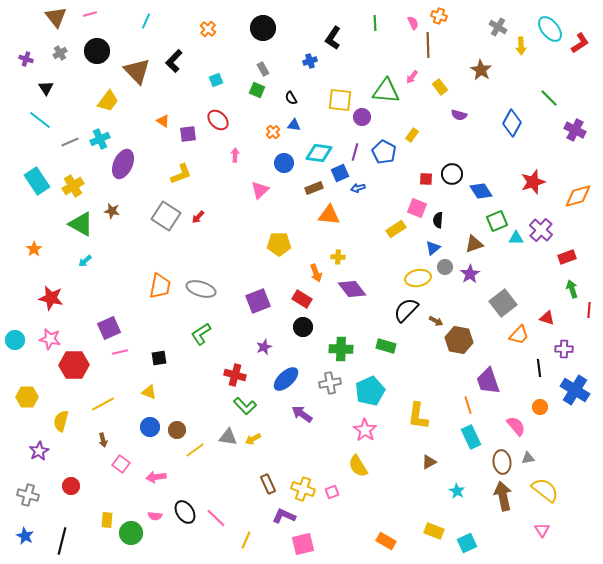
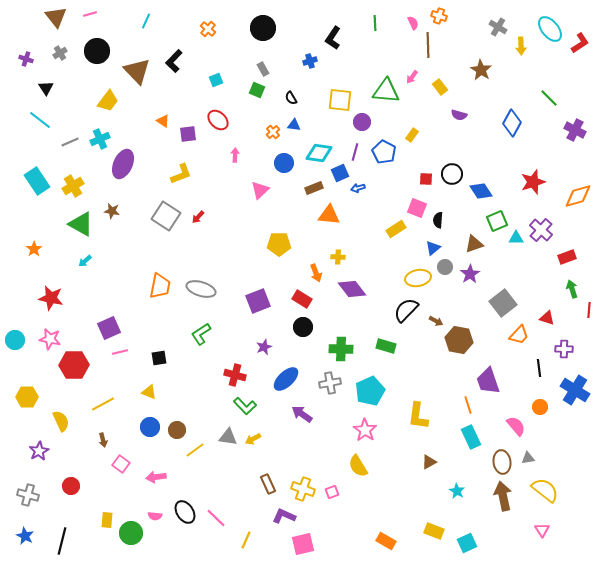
purple circle at (362, 117): moved 5 px down
yellow semicircle at (61, 421): rotated 140 degrees clockwise
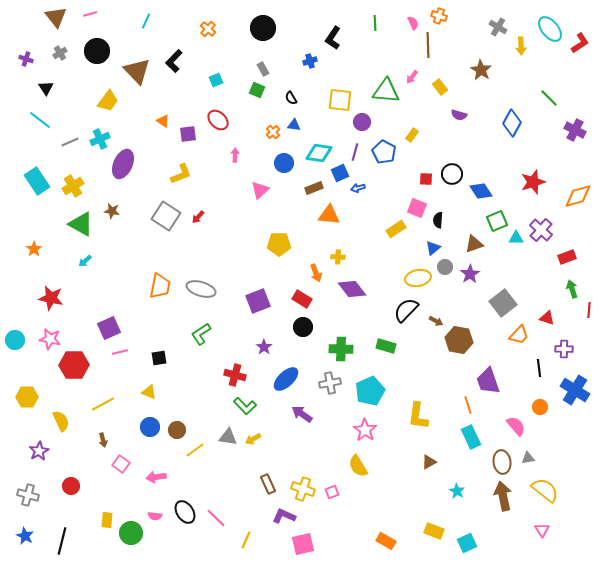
purple star at (264, 347): rotated 14 degrees counterclockwise
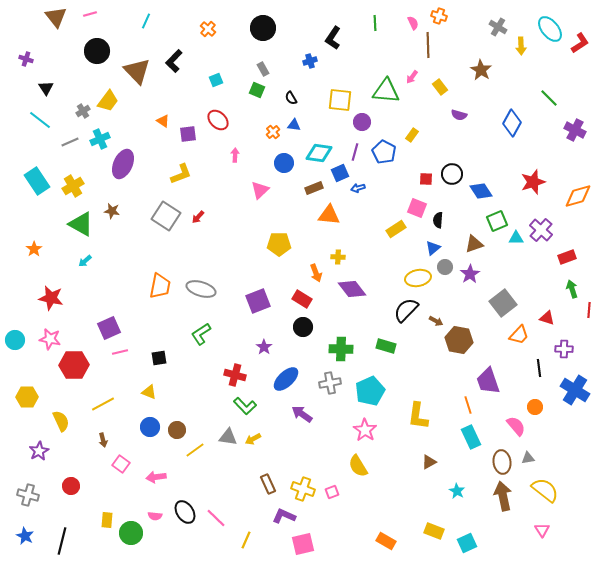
gray cross at (60, 53): moved 23 px right, 58 px down
orange circle at (540, 407): moved 5 px left
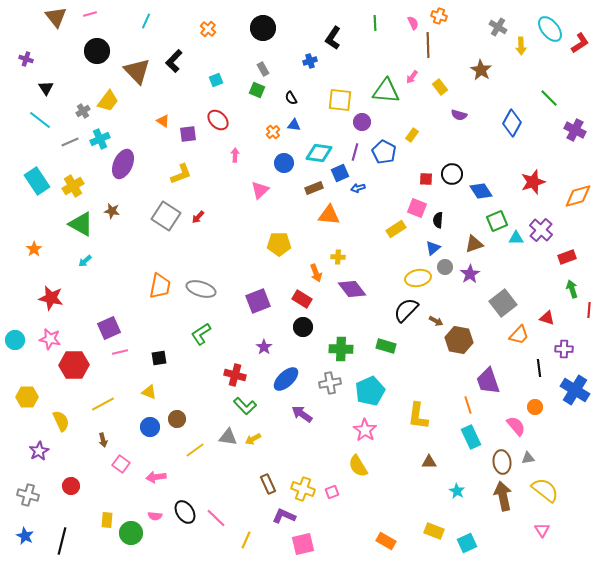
brown circle at (177, 430): moved 11 px up
brown triangle at (429, 462): rotated 28 degrees clockwise
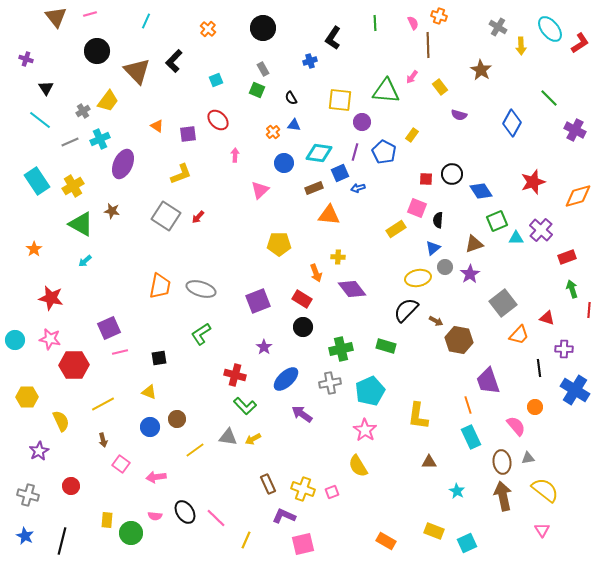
orange triangle at (163, 121): moved 6 px left, 5 px down
green cross at (341, 349): rotated 15 degrees counterclockwise
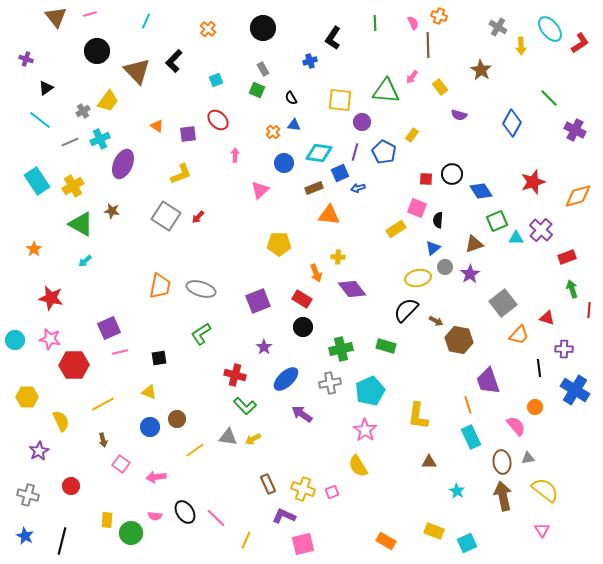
black triangle at (46, 88): rotated 28 degrees clockwise
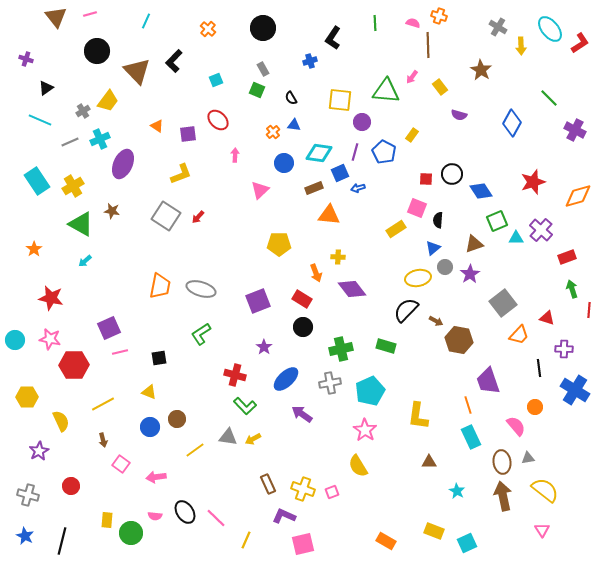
pink semicircle at (413, 23): rotated 48 degrees counterclockwise
cyan line at (40, 120): rotated 15 degrees counterclockwise
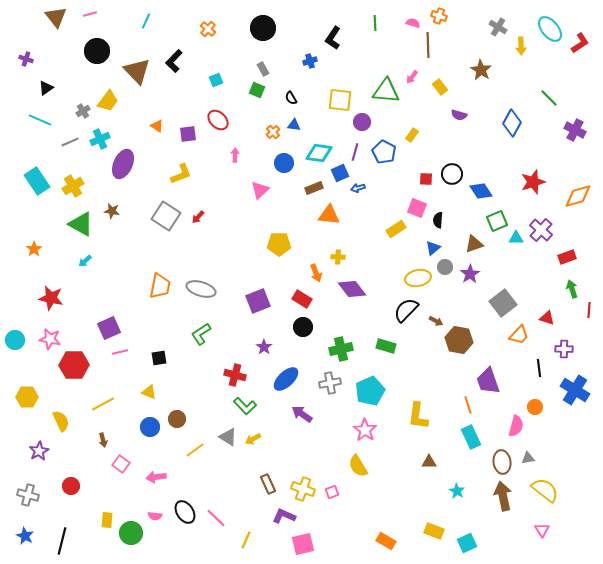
pink semicircle at (516, 426): rotated 55 degrees clockwise
gray triangle at (228, 437): rotated 24 degrees clockwise
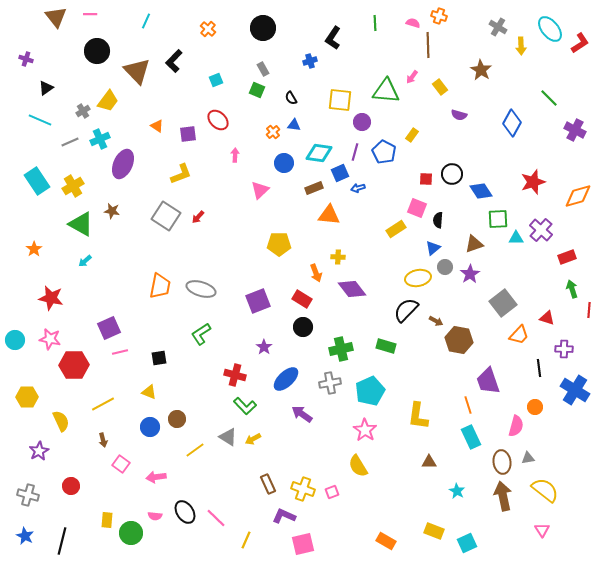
pink line at (90, 14): rotated 16 degrees clockwise
green square at (497, 221): moved 1 px right, 2 px up; rotated 20 degrees clockwise
